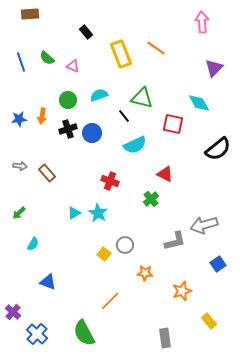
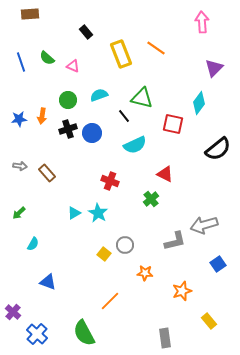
cyan diamond at (199, 103): rotated 65 degrees clockwise
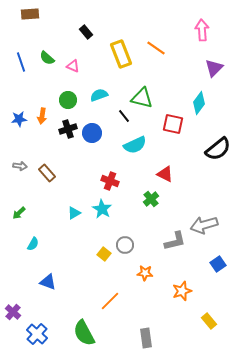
pink arrow at (202, 22): moved 8 px down
cyan star at (98, 213): moved 4 px right, 4 px up
gray rectangle at (165, 338): moved 19 px left
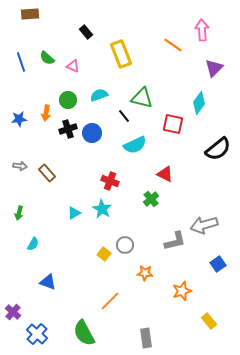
orange line at (156, 48): moved 17 px right, 3 px up
orange arrow at (42, 116): moved 4 px right, 3 px up
green arrow at (19, 213): rotated 32 degrees counterclockwise
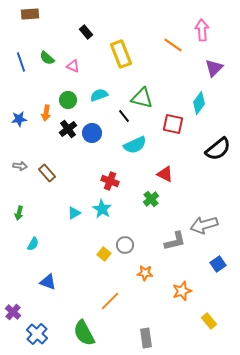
black cross at (68, 129): rotated 18 degrees counterclockwise
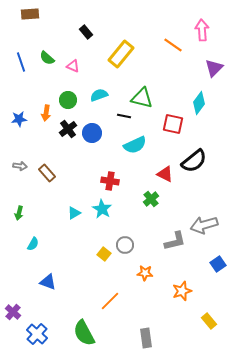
yellow rectangle at (121, 54): rotated 60 degrees clockwise
black line at (124, 116): rotated 40 degrees counterclockwise
black semicircle at (218, 149): moved 24 px left, 12 px down
red cross at (110, 181): rotated 12 degrees counterclockwise
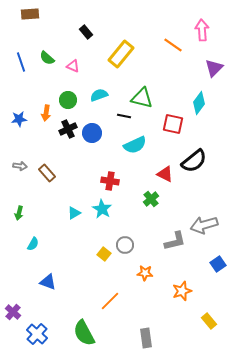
black cross at (68, 129): rotated 12 degrees clockwise
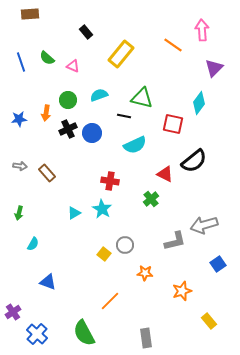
purple cross at (13, 312): rotated 14 degrees clockwise
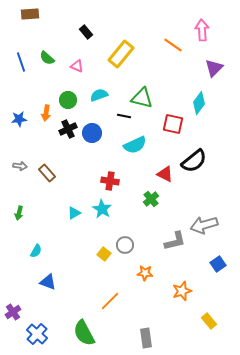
pink triangle at (73, 66): moved 4 px right
cyan semicircle at (33, 244): moved 3 px right, 7 px down
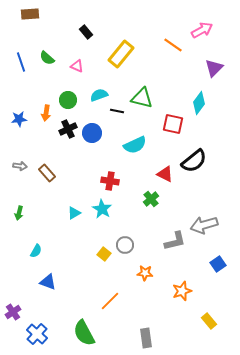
pink arrow at (202, 30): rotated 65 degrees clockwise
black line at (124, 116): moved 7 px left, 5 px up
